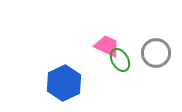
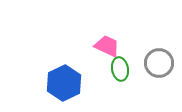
gray circle: moved 3 px right, 10 px down
green ellipse: moved 9 px down; rotated 20 degrees clockwise
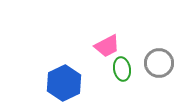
pink trapezoid: rotated 128 degrees clockwise
green ellipse: moved 2 px right
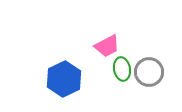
gray circle: moved 10 px left, 9 px down
blue hexagon: moved 4 px up
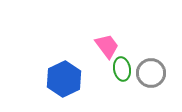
pink trapezoid: rotated 100 degrees counterclockwise
gray circle: moved 2 px right, 1 px down
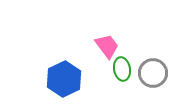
gray circle: moved 2 px right
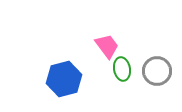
gray circle: moved 4 px right, 2 px up
blue hexagon: rotated 12 degrees clockwise
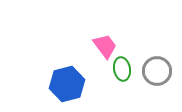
pink trapezoid: moved 2 px left
blue hexagon: moved 3 px right, 5 px down
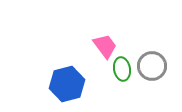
gray circle: moved 5 px left, 5 px up
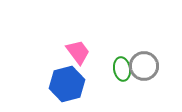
pink trapezoid: moved 27 px left, 6 px down
gray circle: moved 8 px left
